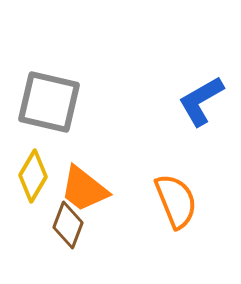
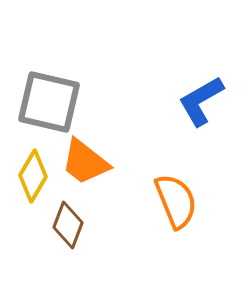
orange trapezoid: moved 1 px right, 27 px up
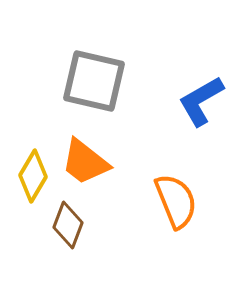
gray square: moved 45 px right, 21 px up
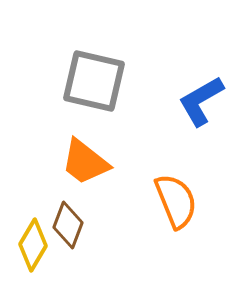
yellow diamond: moved 69 px down
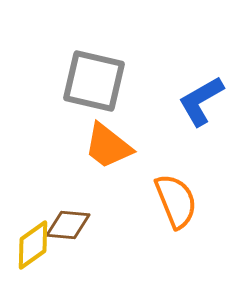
orange trapezoid: moved 23 px right, 16 px up
brown diamond: rotated 75 degrees clockwise
yellow diamond: rotated 24 degrees clockwise
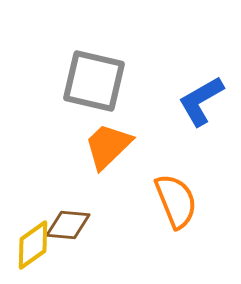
orange trapezoid: rotated 98 degrees clockwise
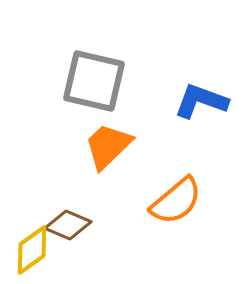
blue L-shape: rotated 50 degrees clockwise
orange semicircle: rotated 72 degrees clockwise
brown diamond: rotated 18 degrees clockwise
yellow diamond: moved 1 px left, 5 px down
